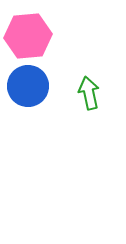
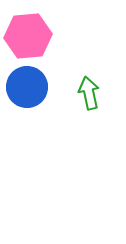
blue circle: moved 1 px left, 1 px down
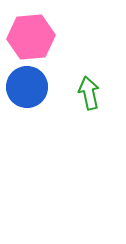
pink hexagon: moved 3 px right, 1 px down
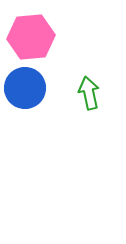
blue circle: moved 2 px left, 1 px down
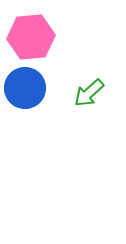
green arrow: rotated 120 degrees counterclockwise
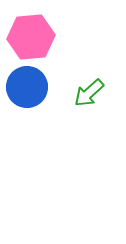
blue circle: moved 2 px right, 1 px up
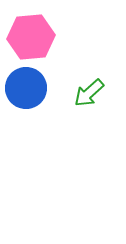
blue circle: moved 1 px left, 1 px down
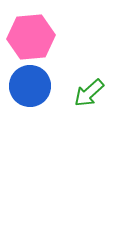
blue circle: moved 4 px right, 2 px up
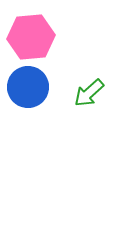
blue circle: moved 2 px left, 1 px down
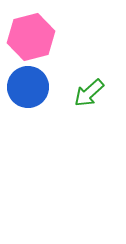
pink hexagon: rotated 9 degrees counterclockwise
